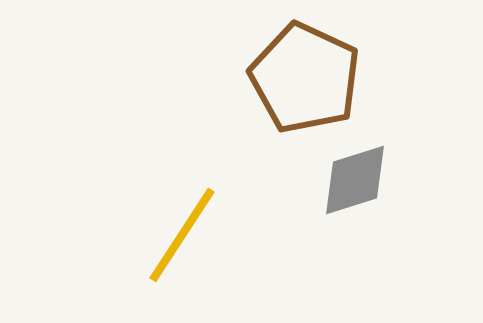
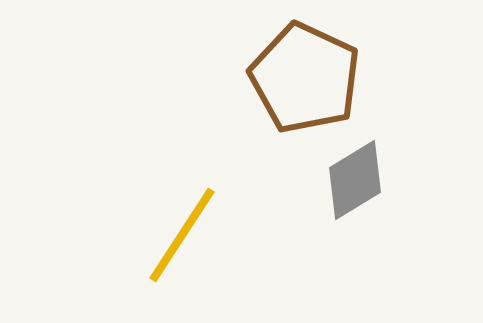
gray diamond: rotated 14 degrees counterclockwise
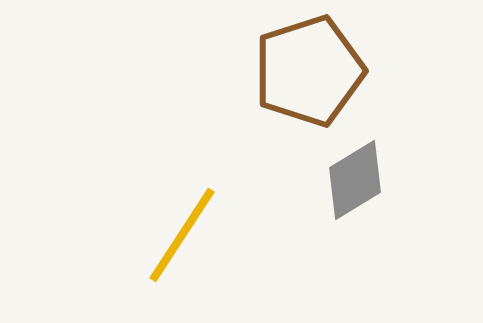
brown pentagon: moved 4 px right, 7 px up; rotated 29 degrees clockwise
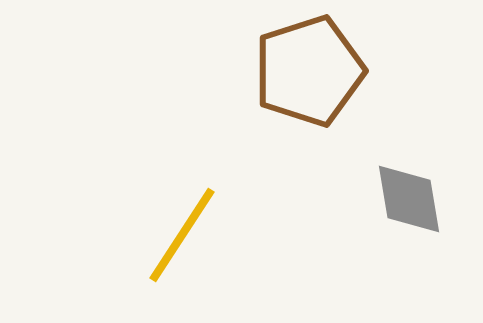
gray diamond: moved 54 px right, 19 px down; rotated 68 degrees counterclockwise
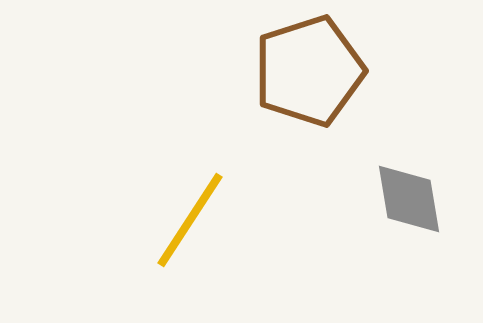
yellow line: moved 8 px right, 15 px up
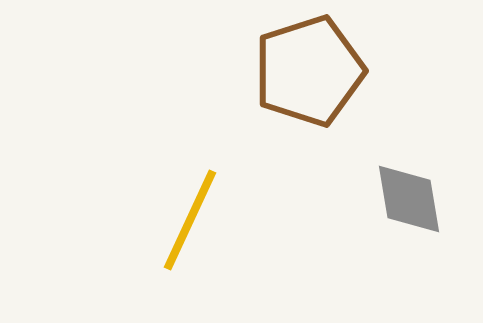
yellow line: rotated 8 degrees counterclockwise
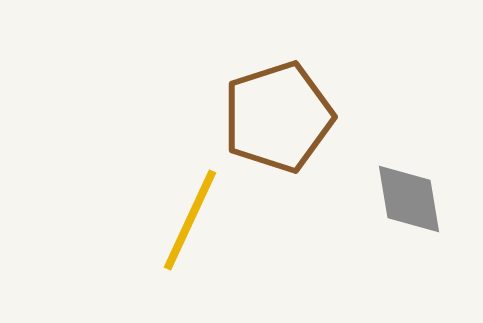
brown pentagon: moved 31 px left, 46 px down
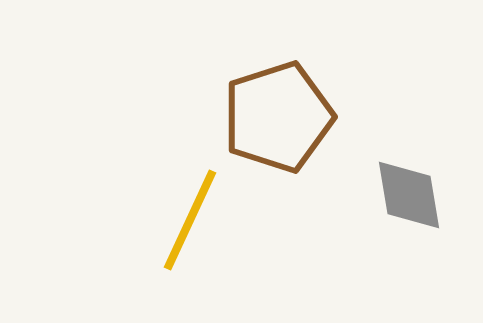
gray diamond: moved 4 px up
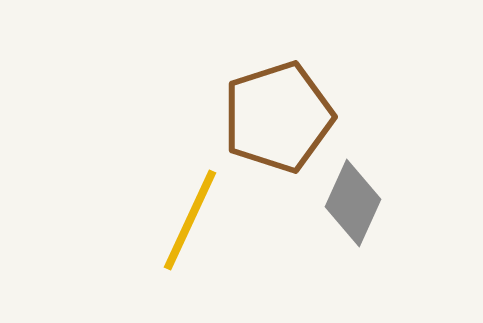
gray diamond: moved 56 px left, 8 px down; rotated 34 degrees clockwise
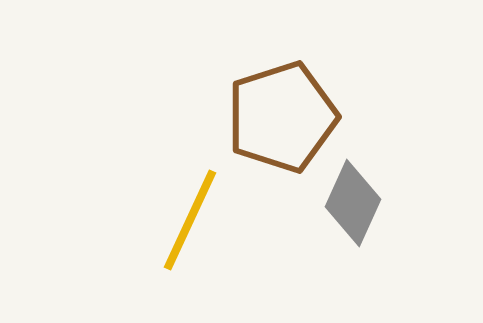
brown pentagon: moved 4 px right
